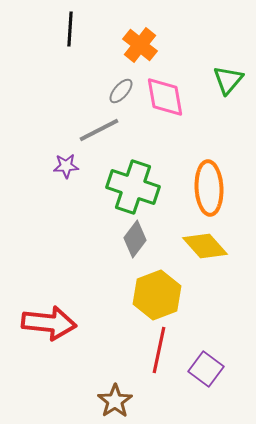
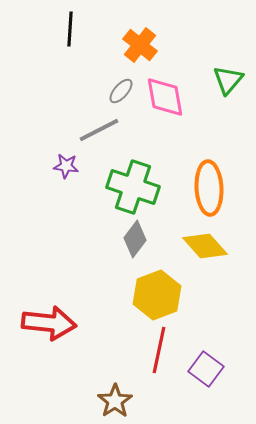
purple star: rotated 10 degrees clockwise
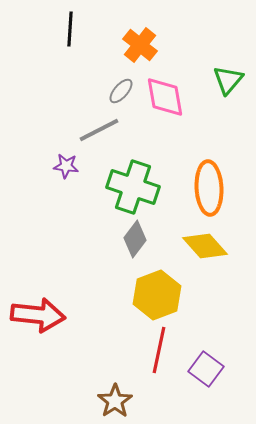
red arrow: moved 11 px left, 8 px up
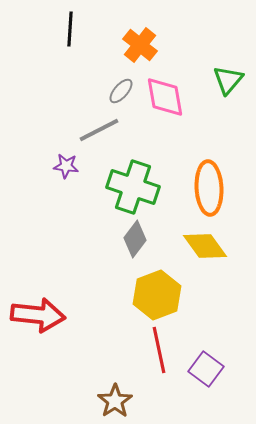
yellow diamond: rotated 6 degrees clockwise
red line: rotated 24 degrees counterclockwise
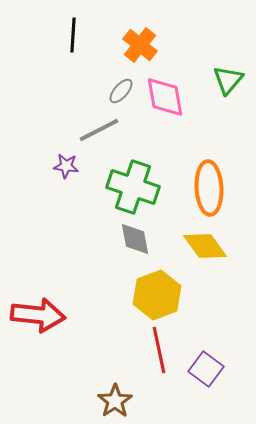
black line: moved 3 px right, 6 px down
gray diamond: rotated 48 degrees counterclockwise
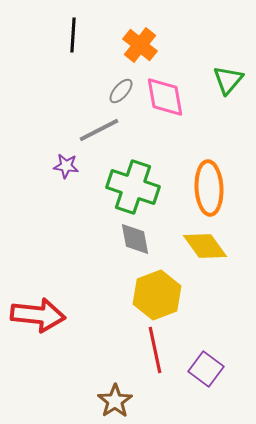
red line: moved 4 px left
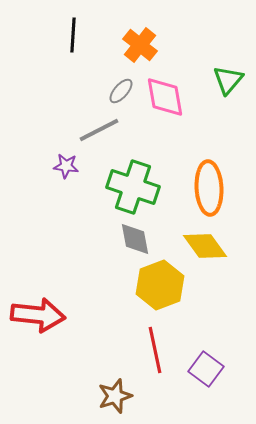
yellow hexagon: moved 3 px right, 10 px up
brown star: moved 5 px up; rotated 16 degrees clockwise
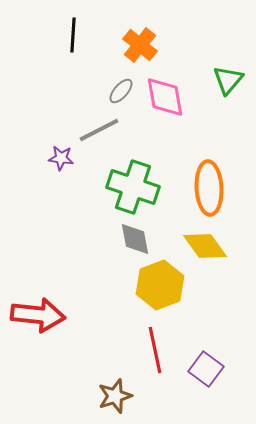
purple star: moved 5 px left, 8 px up
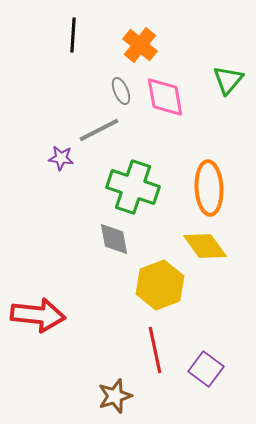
gray ellipse: rotated 64 degrees counterclockwise
gray diamond: moved 21 px left
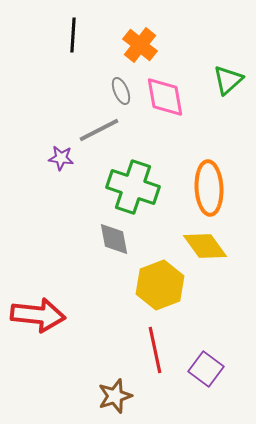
green triangle: rotated 8 degrees clockwise
